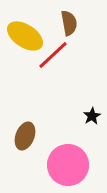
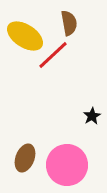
brown ellipse: moved 22 px down
pink circle: moved 1 px left
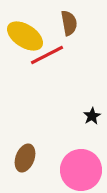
red line: moved 6 px left; rotated 16 degrees clockwise
pink circle: moved 14 px right, 5 px down
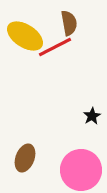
red line: moved 8 px right, 8 px up
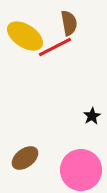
brown ellipse: rotated 32 degrees clockwise
